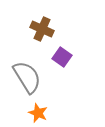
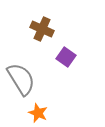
purple square: moved 4 px right
gray semicircle: moved 6 px left, 2 px down
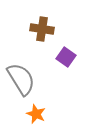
brown cross: rotated 15 degrees counterclockwise
orange star: moved 2 px left, 1 px down
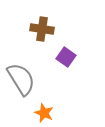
orange star: moved 8 px right, 1 px up
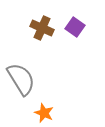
brown cross: moved 1 px up; rotated 15 degrees clockwise
purple square: moved 9 px right, 30 px up
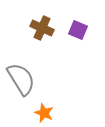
purple square: moved 3 px right, 3 px down; rotated 12 degrees counterclockwise
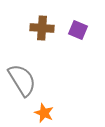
brown cross: rotated 20 degrees counterclockwise
gray semicircle: moved 1 px right, 1 px down
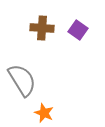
purple square: rotated 12 degrees clockwise
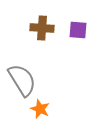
purple square: rotated 30 degrees counterclockwise
orange star: moved 4 px left, 4 px up
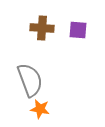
gray semicircle: moved 8 px right; rotated 12 degrees clockwise
orange star: rotated 12 degrees counterclockwise
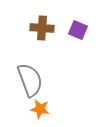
purple square: rotated 18 degrees clockwise
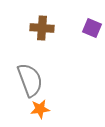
purple square: moved 14 px right, 2 px up
orange star: rotated 18 degrees counterclockwise
